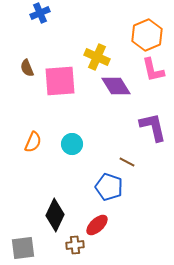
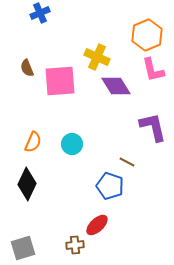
blue pentagon: moved 1 px right, 1 px up
black diamond: moved 28 px left, 31 px up
gray square: rotated 10 degrees counterclockwise
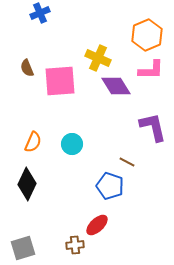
yellow cross: moved 1 px right, 1 px down
pink L-shape: moved 2 px left; rotated 76 degrees counterclockwise
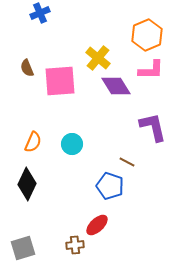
yellow cross: rotated 15 degrees clockwise
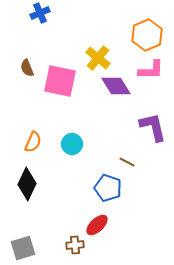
pink square: rotated 16 degrees clockwise
blue pentagon: moved 2 px left, 2 px down
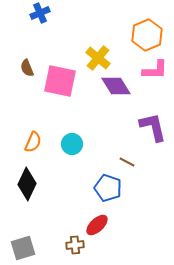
pink L-shape: moved 4 px right
